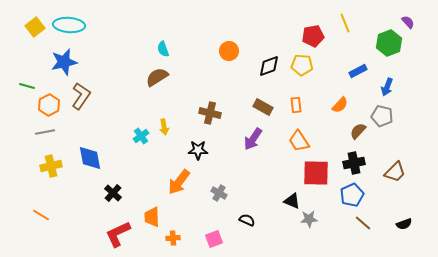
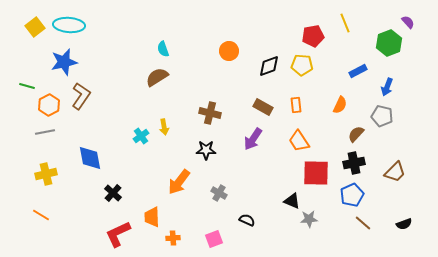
orange semicircle at (340, 105): rotated 18 degrees counterclockwise
brown semicircle at (358, 131): moved 2 px left, 3 px down
black star at (198, 150): moved 8 px right
yellow cross at (51, 166): moved 5 px left, 8 px down
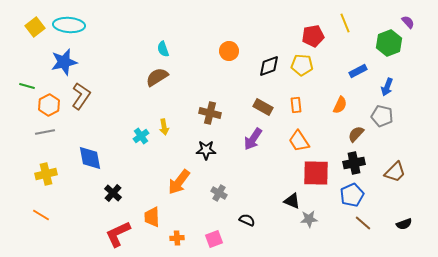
orange cross at (173, 238): moved 4 px right
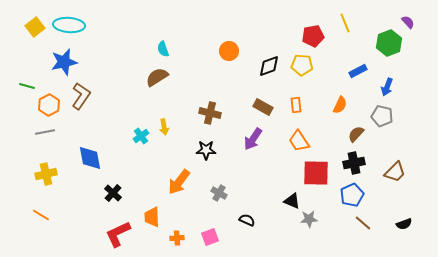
pink square at (214, 239): moved 4 px left, 2 px up
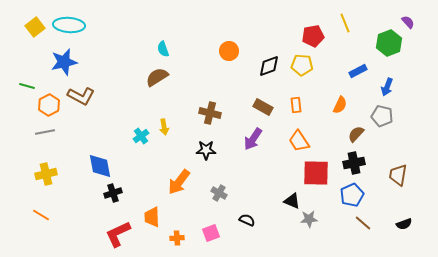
brown L-shape at (81, 96): rotated 84 degrees clockwise
blue diamond at (90, 158): moved 10 px right, 8 px down
brown trapezoid at (395, 172): moved 3 px right, 3 px down; rotated 145 degrees clockwise
black cross at (113, 193): rotated 30 degrees clockwise
pink square at (210, 237): moved 1 px right, 4 px up
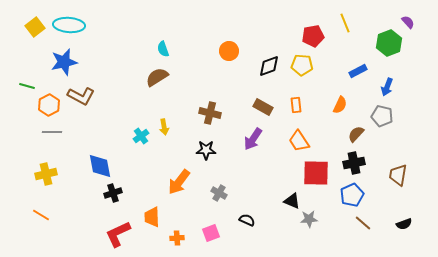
gray line at (45, 132): moved 7 px right; rotated 12 degrees clockwise
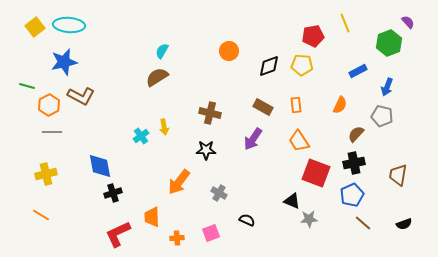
cyan semicircle at (163, 49): moved 1 px left, 2 px down; rotated 49 degrees clockwise
red square at (316, 173): rotated 20 degrees clockwise
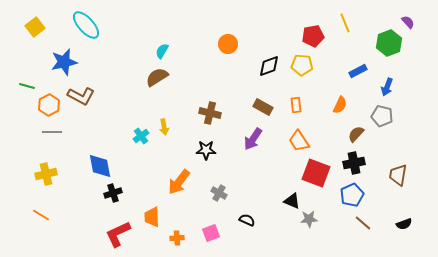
cyan ellipse at (69, 25): moved 17 px right; rotated 44 degrees clockwise
orange circle at (229, 51): moved 1 px left, 7 px up
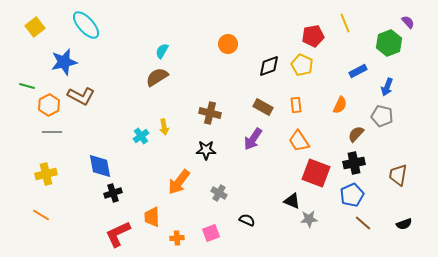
yellow pentagon at (302, 65): rotated 20 degrees clockwise
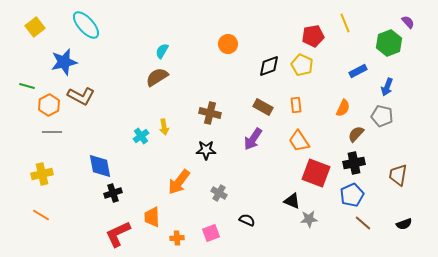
orange semicircle at (340, 105): moved 3 px right, 3 px down
yellow cross at (46, 174): moved 4 px left
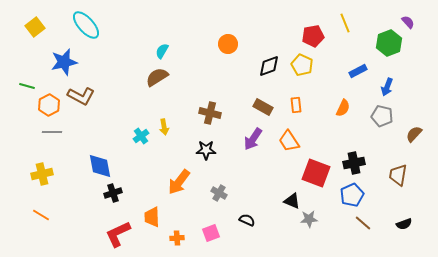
brown semicircle at (356, 134): moved 58 px right
orange trapezoid at (299, 141): moved 10 px left
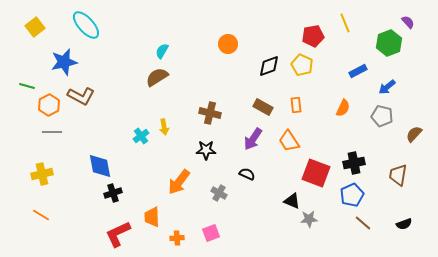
blue arrow at (387, 87): rotated 30 degrees clockwise
black semicircle at (247, 220): moved 46 px up
